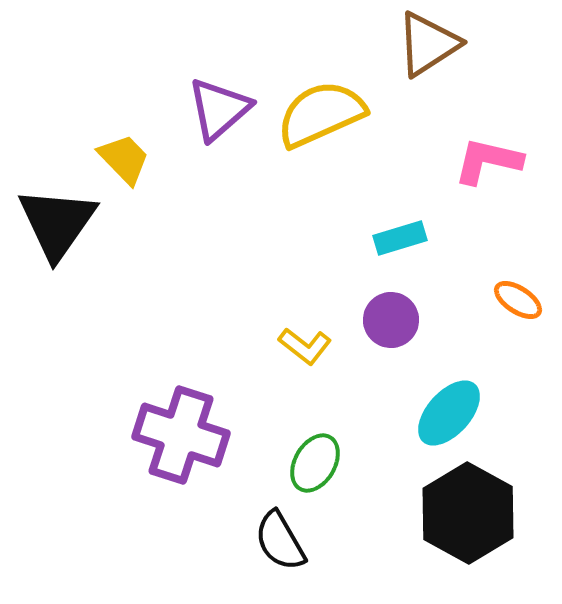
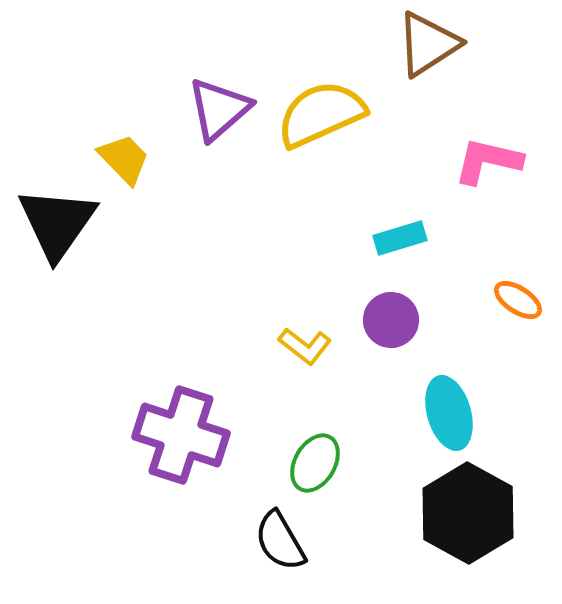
cyan ellipse: rotated 58 degrees counterclockwise
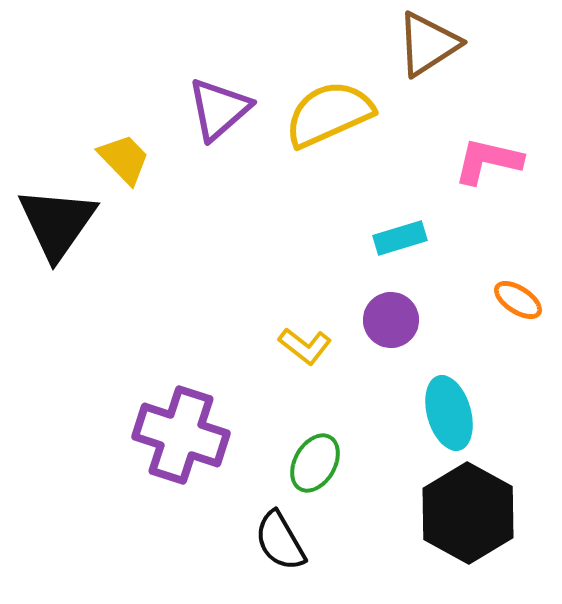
yellow semicircle: moved 8 px right
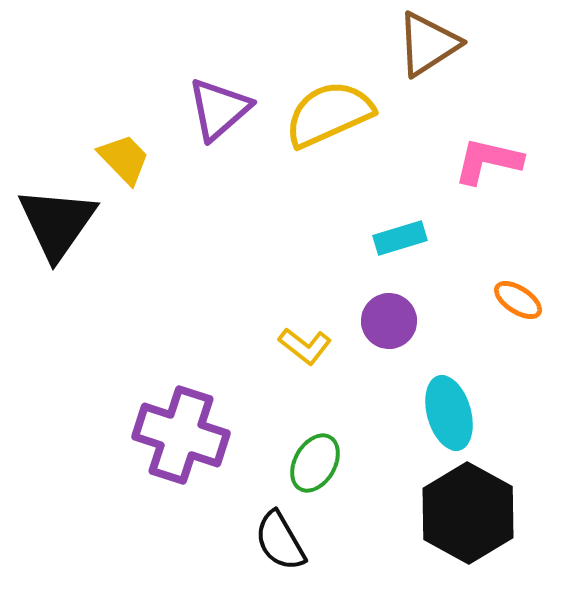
purple circle: moved 2 px left, 1 px down
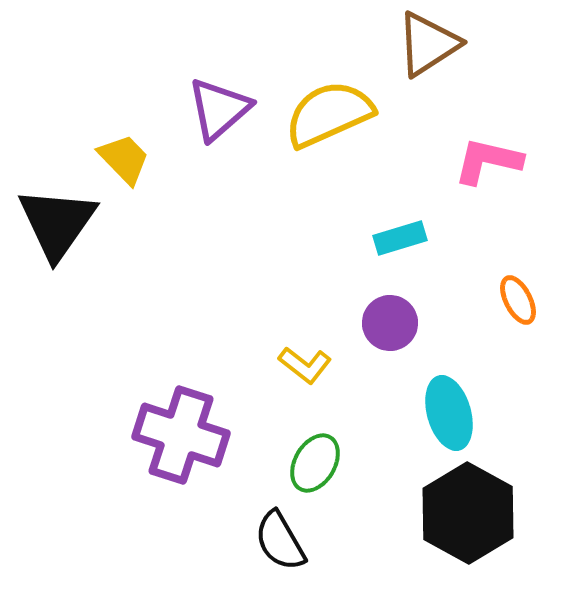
orange ellipse: rotated 30 degrees clockwise
purple circle: moved 1 px right, 2 px down
yellow L-shape: moved 19 px down
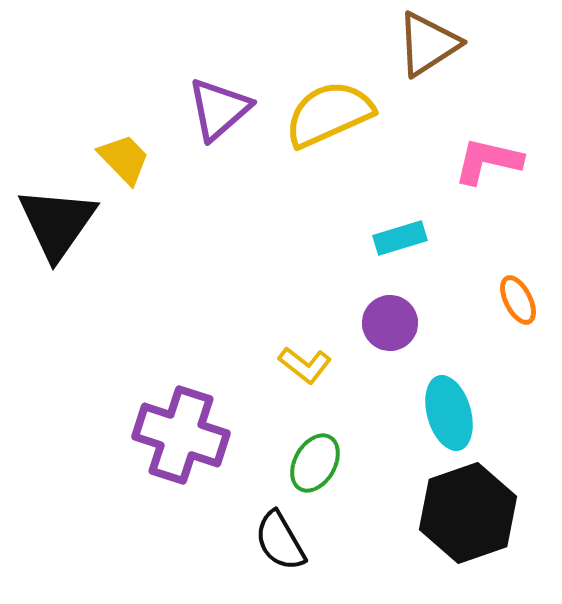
black hexagon: rotated 12 degrees clockwise
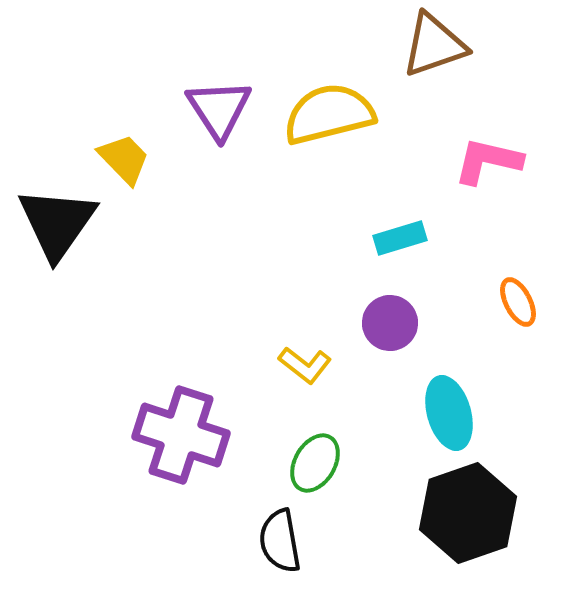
brown triangle: moved 6 px right, 1 px down; rotated 14 degrees clockwise
purple triangle: rotated 22 degrees counterclockwise
yellow semicircle: rotated 10 degrees clockwise
orange ellipse: moved 2 px down
black semicircle: rotated 20 degrees clockwise
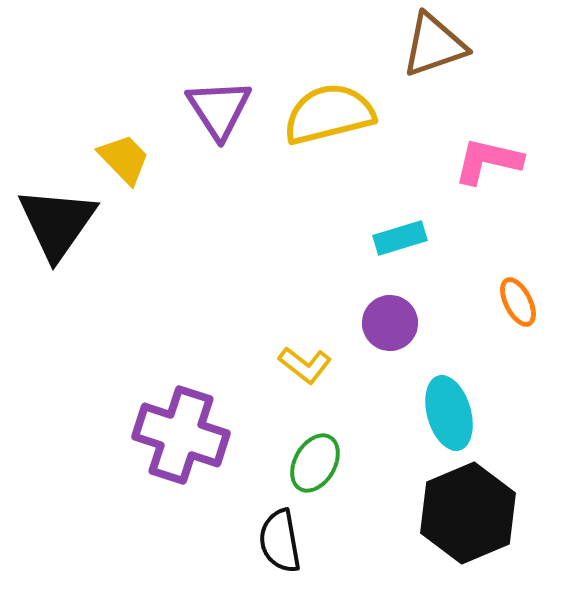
black hexagon: rotated 4 degrees counterclockwise
